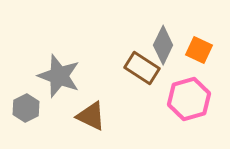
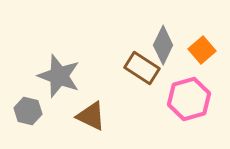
orange square: moved 3 px right; rotated 24 degrees clockwise
gray hexagon: moved 2 px right, 3 px down; rotated 20 degrees counterclockwise
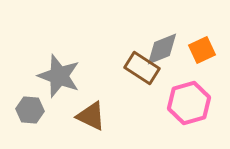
gray diamond: moved 1 px left, 4 px down; rotated 42 degrees clockwise
orange square: rotated 16 degrees clockwise
pink hexagon: moved 4 px down
gray hexagon: moved 2 px right, 1 px up; rotated 8 degrees counterclockwise
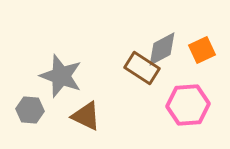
gray diamond: rotated 6 degrees counterclockwise
gray star: moved 2 px right
pink hexagon: moved 1 px left, 2 px down; rotated 12 degrees clockwise
brown triangle: moved 5 px left
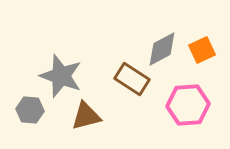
brown rectangle: moved 10 px left, 11 px down
brown triangle: rotated 40 degrees counterclockwise
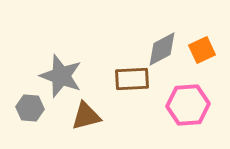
brown rectangle: rotated 36 degrees counterclockwise
gray hexagon: moved 2 px up
